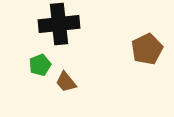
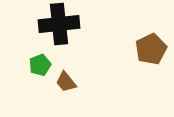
brown pentagon: moved 4 px right
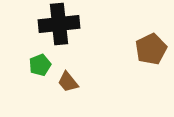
brown trapezoid: moved 2 px right
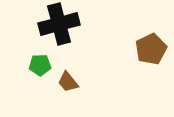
black cross: rotated 9 degrees counterclockwise
green pentagon: rotated 20 degrees clockwise
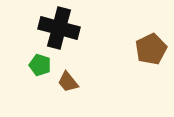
black cross: moved 4 px down; rotated 30 degrees clockwise
green pentagon: rotated 20 degrees clockwise
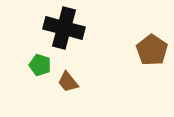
black cross: moved 5 px right
brown pentagon: moved 1 px right, 1 px down; rotated 12 degrees counterclockwise
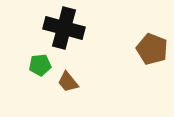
brown pentagon: moved 1 px up; rotated 12 degrees counterclockwise
green pentagon: rotated 25 degrees counterclockwise
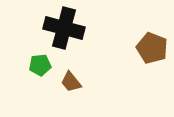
brown pentagon: moved 1 px up
brown trapezoid: moved 3 px right
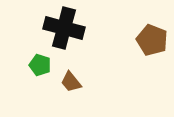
brown pentagon: moved 8 px up
green pentagon: rotated 25 degrees clockwise
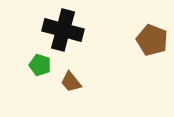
black cross: moved 1 px left, 2 px down
